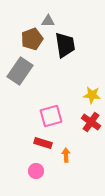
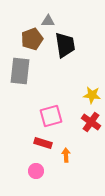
gray rectangle: rotated 28 degrees counterclockwise
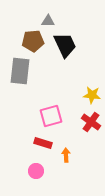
brown pentagon: moved 1 px right, 2 px down; rotated 15 degrees clockwise
black trapezoid: rotated 16 degrees counterclockwise
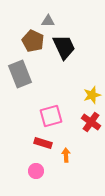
brown pentagon: rotated 30 degrees clockwise
black trapezoid: moved 1 px left, 2 px down
gray rectangle: moved 3 px down; rotated 28 degrees counterclockwise
yellow star: rotated 24 degrees counterclockwise
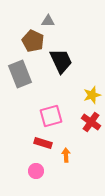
black trapezoid: moved 3 px left, 14 px down
